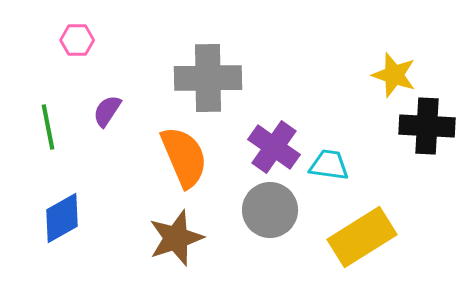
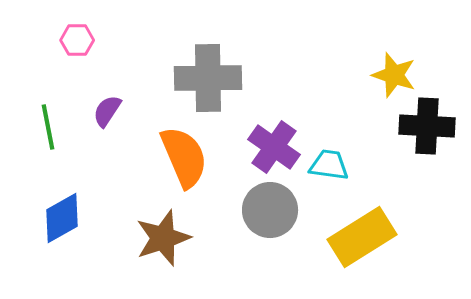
brown star: moved 13 px left
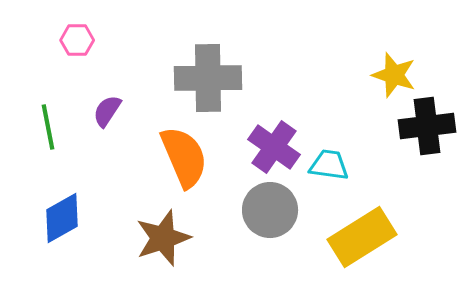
black cross: rotated 10 degrees counterclockwise
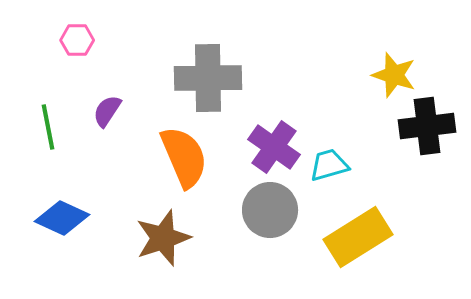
cyan trapezoid: rotated 24 degrees counterclockwise
blue diamond: rotated 54 degrees clockwise
yellow rectangle: moved 4 px left
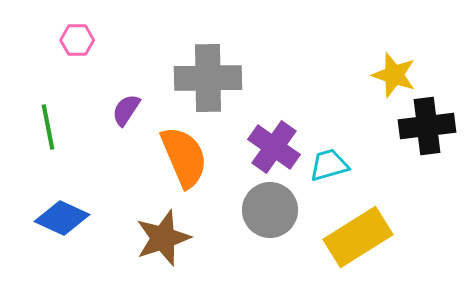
purple semicircle: moved 19 px right, 1 px up
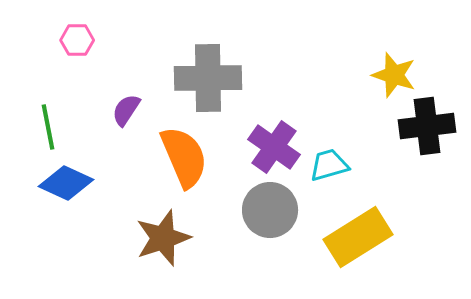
blue diamond: moved 4 px right, 35 px up
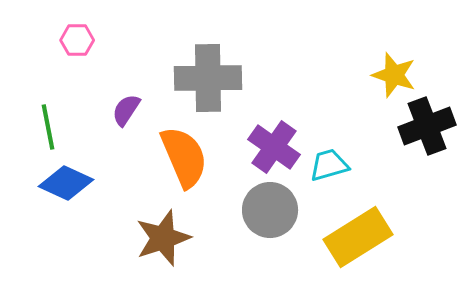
black cross: rotated 14 degrees counterclockwise
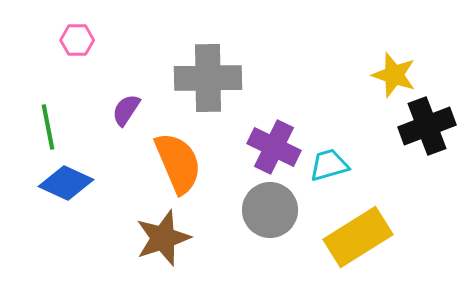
purple cross: rotated 9 degrees counterclockwise
orange semicircle: moved 6 px left, 6 px down
